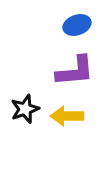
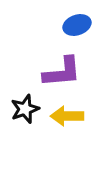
purple L-shape: moved 13 px left, 1 px down
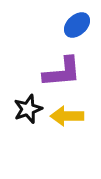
blue ellipse: rotated 24 degrees counterclockwise
black star: moved 3 px right
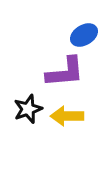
blue ellipse: moved 7 px right, 10 px down; rotated 12 degrees clockwise
purple L-shape: moved 3 px right
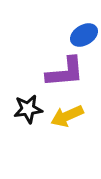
black star: rotated 12 degrees clockwise
yellow arrow: rotated 24 degrees counterclockwise
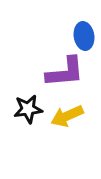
blue ellipse: moved 1 px down; rotated 68 degrees counterclockwise
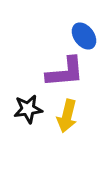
blue ellipse: rotated 28 degrees counterclockwise
yellow arrow: rotated 52 degrees counterclockwise
